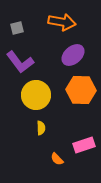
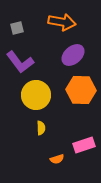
orange semicircle: rotated 64 degrees counterclockwise
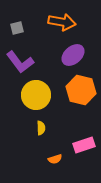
orange hexagon: rotated 12 degrees clockwise
orange semicircle: moved 2 px left
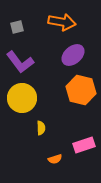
gray square: moved 1 px up
yellow circle: moved 14 px left, 3 px down
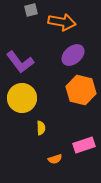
gray square: moved 14 px right, 17 px up
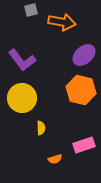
purple ellipse: moved 11 px right
purple L-shape: moved 2 px right, 2 px up
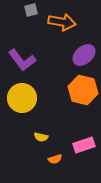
orange hexagon: moved 2 px right
yellow semicircle: moved 9 px down; rotated 104 degrees clockwise
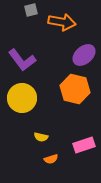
orange hexagon: moved 8 px left, 1 px up
orange semicircle: moved 4 px left
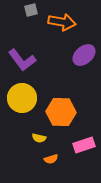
orange hexagon: moved 14 px left, 23 px down; rotated 12 degrees counterclockwise
yellow semicircle: moved 2 px left, 1 px down
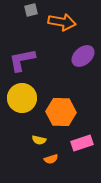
purple ellipse: moved 1 px left, 1 px down
purple L-shape: rotated 116 degrees clockwise
yellow semicircle: moved 2 px down
pink rectangle: moved 2 px left, 2 px up
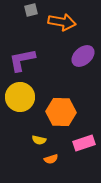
yellow circle: moved 2 px left, 1 px up
pink rectangle: moved 2 px right
